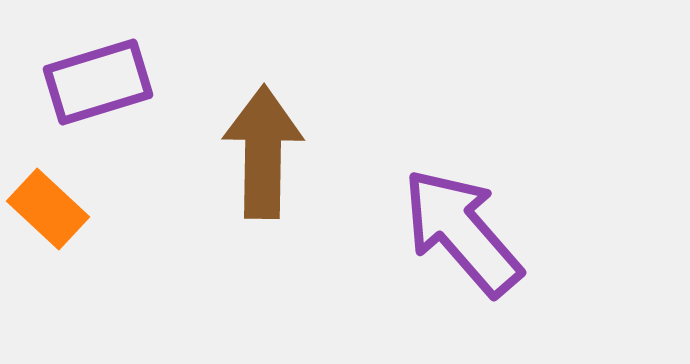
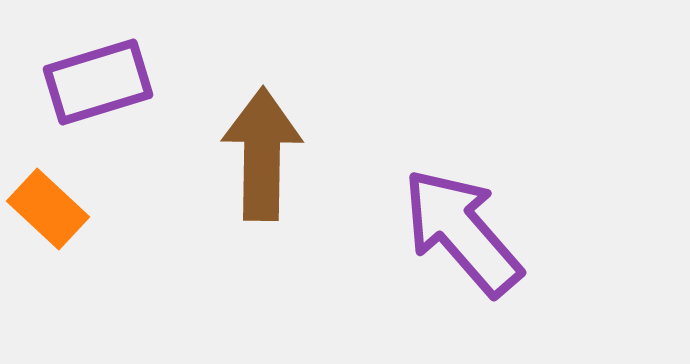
brown arrow: moved 1 px left, 2 px down
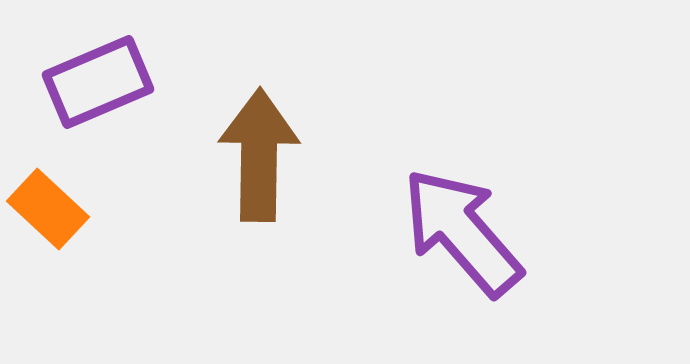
purple rectangle: rotated 6 degrees counterclockwise
brown arrow: moved 3 px left, 1 px down
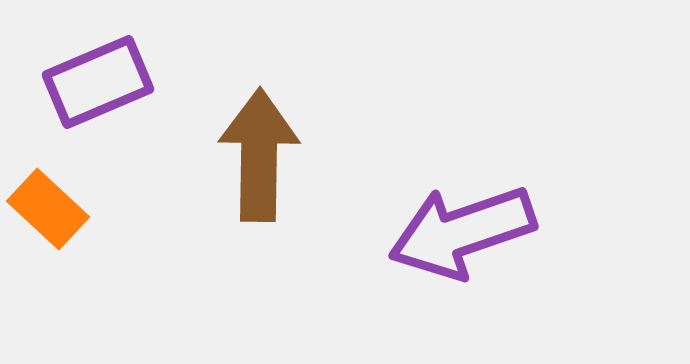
purple arrow: rotated 68 degrees counterclockwise
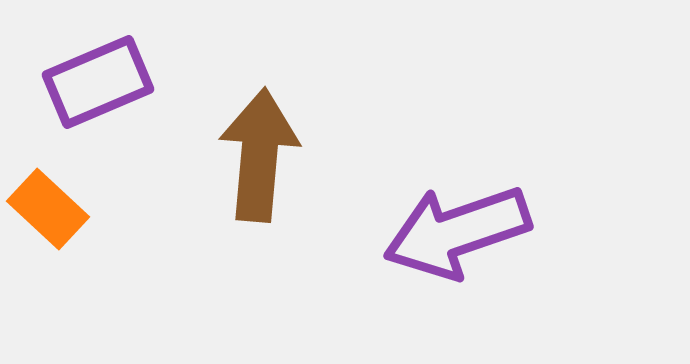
brown arrow: rotated 4 degrees clockwise
purple arrow: moved 5 px left
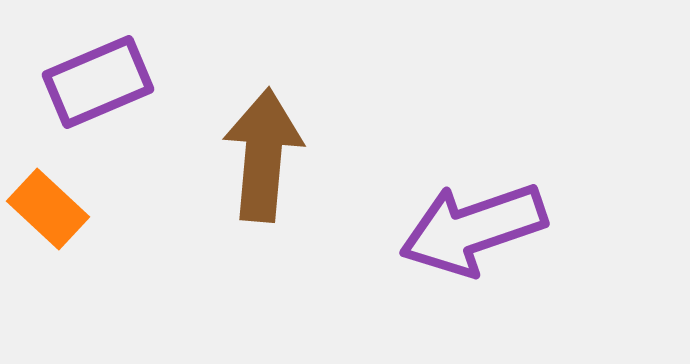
brown arrow: moved 4 px right
purple arrow: moved 16 px right, 3 px up
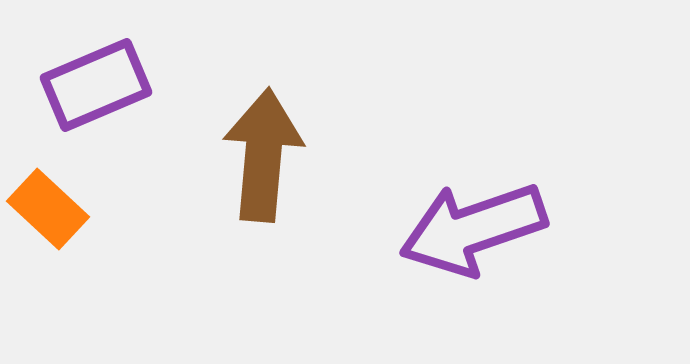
purple rectangle: moved 2 px left, 3 px down
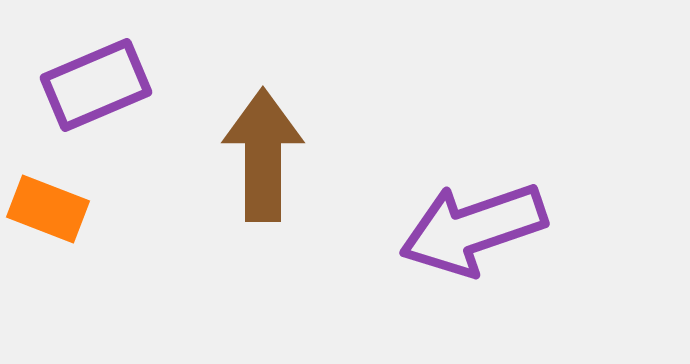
brown arrow: rotated 5 degrees counterclockwise
orange rectangle: rotated 22 degrees counterclockwise
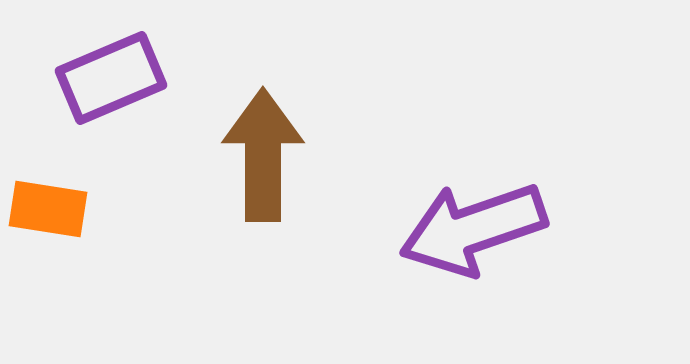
purple rectangle: moved 15 px right, 7 px up
orange rectangle: rotated 12 degrees counterclockwise
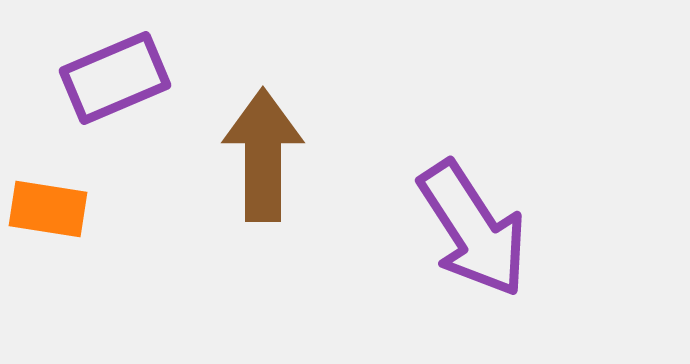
purple rectangle: moved 4 px right
purple arrow: rotated 104 degrees counterclockwise
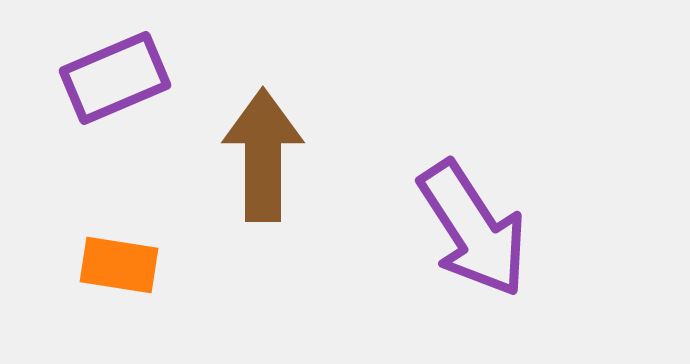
orange rectangle: moved 71 px right, 56 px down
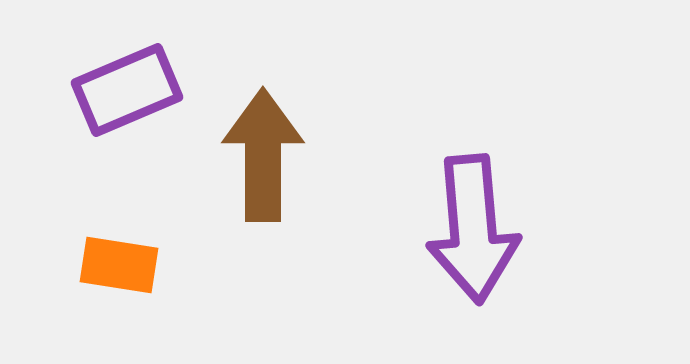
purple rectangle: moved 12 px right, 12 px down
purple arrow: rotated 28 degrees clockwise
